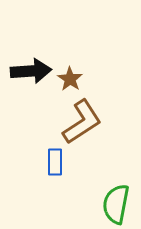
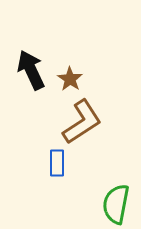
black arrow: moved 1 px up; rotated 111 degrees counterclockwise
blue rectangle: moved 2 px right, 1 px down
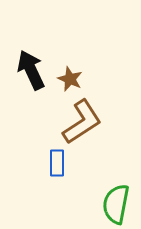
brown star: rotated 10 degrees counterclockwise
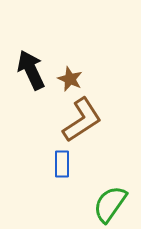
brown L-shape: moved 2 px up
blue rectangle: moved 5 px right, 1 px down
green semicircle: moved 6 px left; rotated 24 degrees clockwise
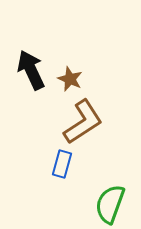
brown L-shape: moved 1 px right, 2 px down
blue rectangle: rotated 16 degrees clockwise
green semicircle: rotated 15 degrees counterclockwise
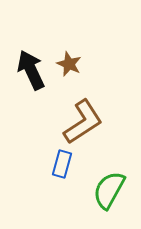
brown star: moved 1 px left, 15 px up
green semicircle: moved 1 px left, 14 px up; rotated 9 degrees clockwise
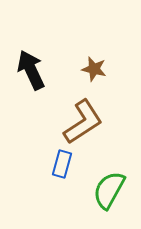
brown star: moved 25 px right, 5 px down; rotated 10 degrees counterclockwise
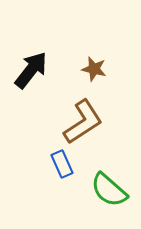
black arrow: rotated 63 degrees clockwise
blue rectangle: rotated 40 degrees counterclockwise
green semicircle: rotated 78 degrees counterclockwise
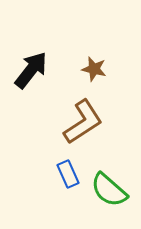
blue rectangle: moved 6 px right, 10 px down
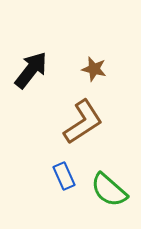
blue rectangle: moved 4 px left, 2 px down
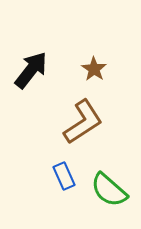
brown star: rotated 20 degrees clockwise
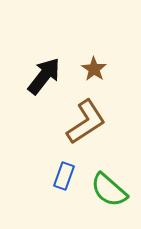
black arrow: moved 13 px right, 6 px down
brown L-shape: moved 3 px right
blue rectangle: rotated 44 degrees clockwise
